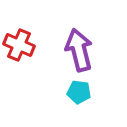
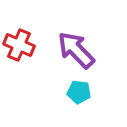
purple arrow: moved 3 px left; rotated 30 degrees counterclockwise
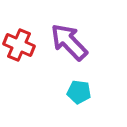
purple arrow: moved 7 px left, 8 px up
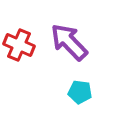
cyan pentagon: moved 1 px right
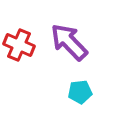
cyan pentagon: rotated 15 degrees counterclockwise
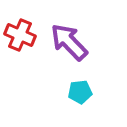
red cross: moved 1 px right, 10 px up
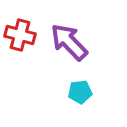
red cross: rotated 8 degrees counterclockwise
